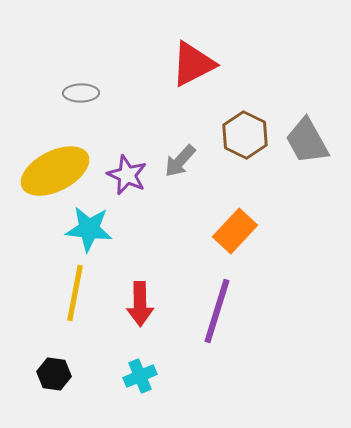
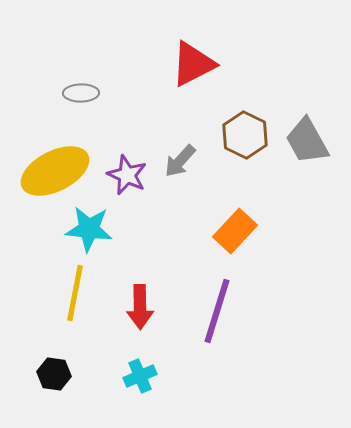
red arrow: moved 3 px down
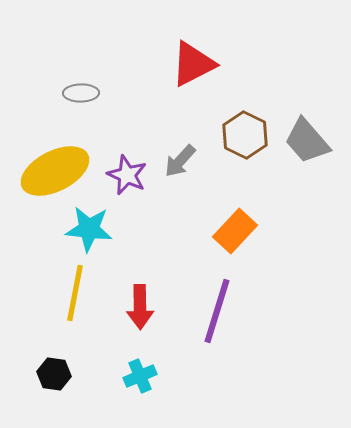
gray trapezoid: rotated 12 degrees counterclockwise
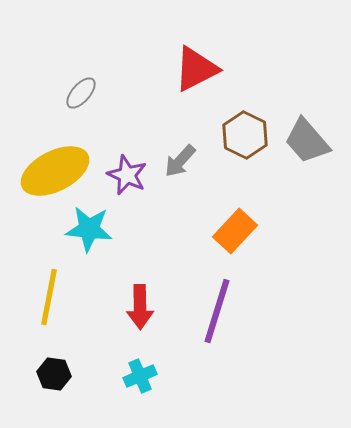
red triangle: moved 3 px right, 5 px down
gray ellipse: rotated 48 degrees counterclockwise
yellow line: moved 26 px left, 4 px down
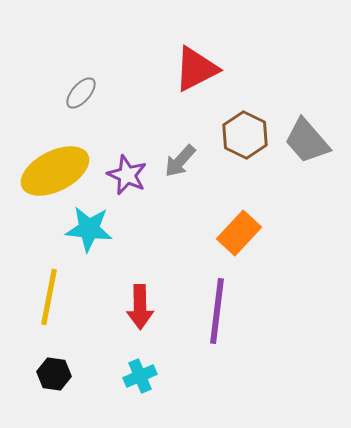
orange rectangle: moved 4 px right, 2 px down
purple line: rotated 10 degrees counterclockwise
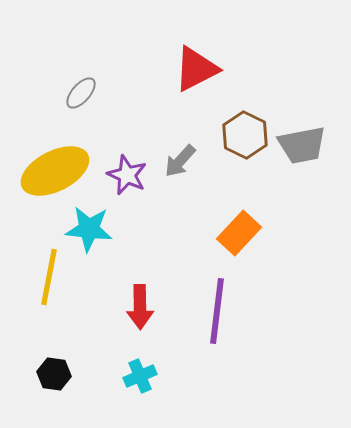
gray trapezoid: moved 5 px left, 4 px down; rotated 60 degrees counterclockwise
yellow line: moved 20 px up
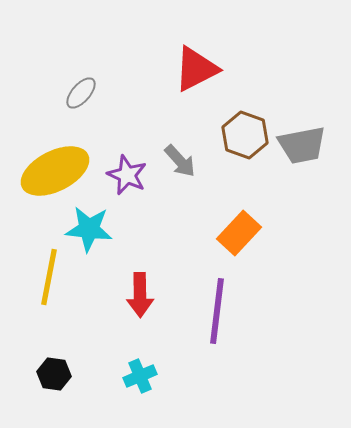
brown hexagon: rotated 6 degrees counterclockwise
gray arrow: rotated 84 degrees counterclockwise
red arrow: moved 12 px up
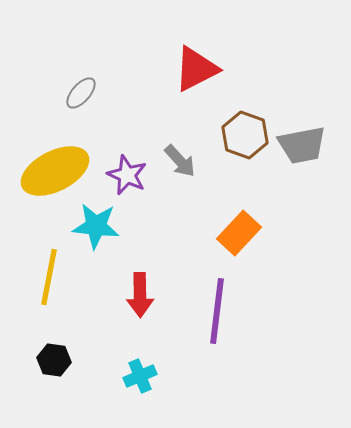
cyan star: moved 7 px right, 3 px up
black hexagon: moved 14 px up
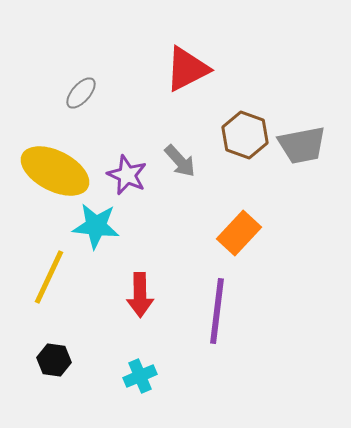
red triangle: moved 9 px left
yellow ellipse: rotated 54 degrees clockwise
yellow line: rotated 14 degrees clockwise
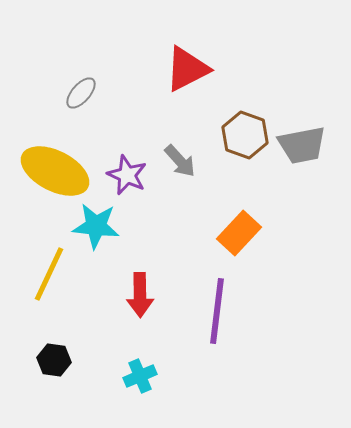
yellow line: moved 3 px up
